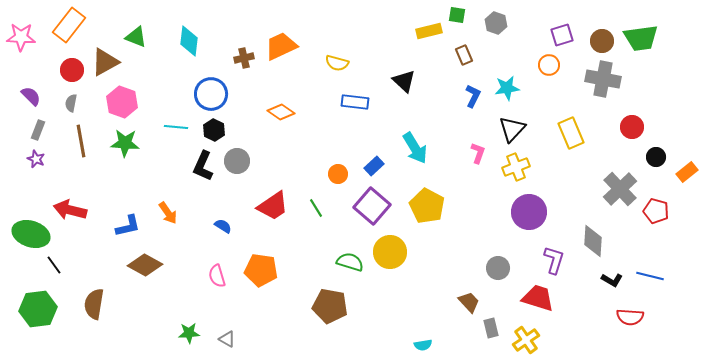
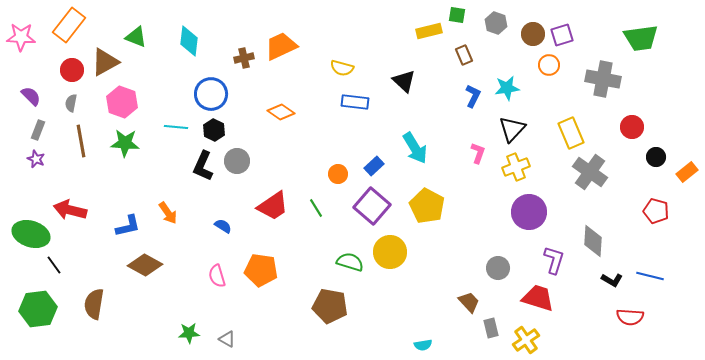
brown circle at (602, 41): moved 69 px left, 7 px up
yellow semicircle at (337, 63): moved 5 px right, 5 px down
gray cross at (620, 189): moved 30 px left, 17 px up; rotated 12 degrees counterclockwise
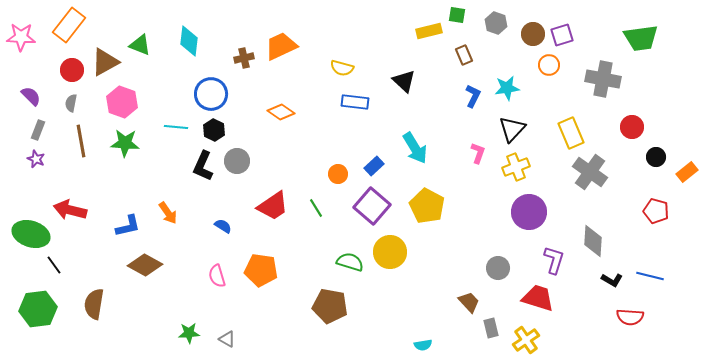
green triangle at (136, 37): moved 4 px right, 8 px down
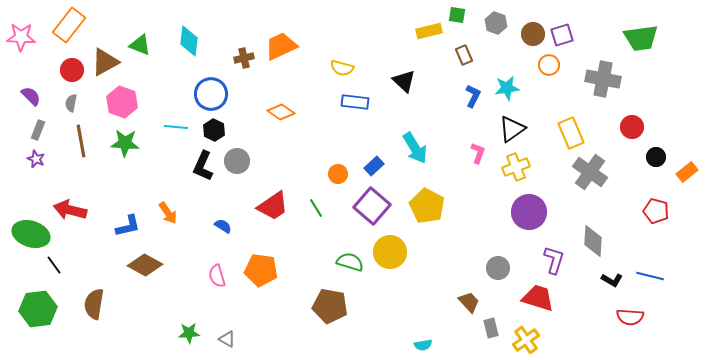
black triangle at (512, 129): rotated 12 degrees clockwise
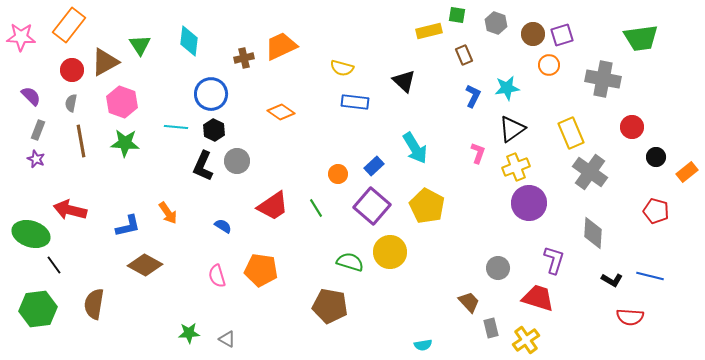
green triangle at (140, 45): rotated 35 degrees clockwise
purple circle at (529, 212): moved 9 px up
gray diamond at (593, 241): moved 8 px up
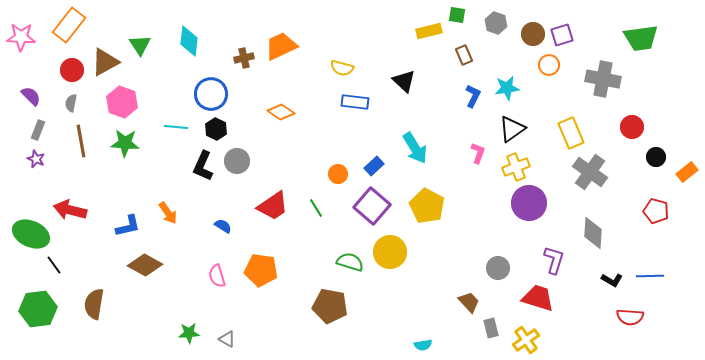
black hexagon at (214, 130): moved 2 px right, 1 px up
green ellipse at (31, 234): rotated 6 degrees clockwise
blue line at (650, 276): rotated 16 degrees counterclockwise
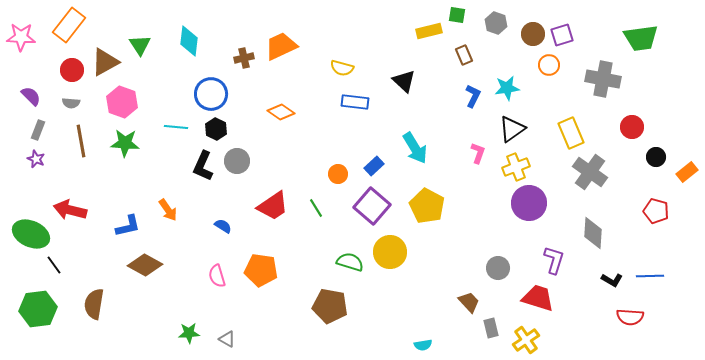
gray semicircle at (71, 103): rotated 96 degrees counterclockwise
orange arrow at (168, 213): moved 3 px up
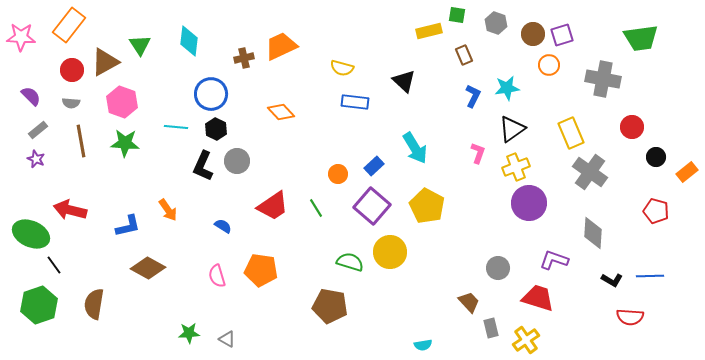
orange diamond at (281, 112): rotated 12 degrees clockwise
gray rectangle at (38, 130): rotated 30 degrees clockwise
purple L-shape at (554, 260): rotated 88 degrees counterclockwise
brown diamond at (145, 265): moved 3 px right, 3 px down
green hexagon at (38, 309): moved 1 px right, 4 px up; rotated 12 degrees counterclockwise
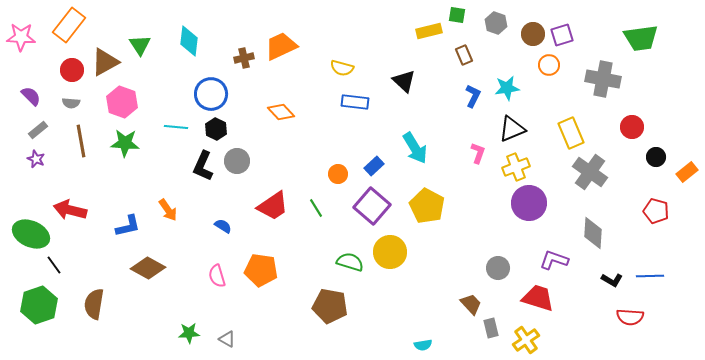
black triangle at (512, 129): rotated 12 degrees clockwise
brown trapezoid at (469, 302): moved 2 px right, 2 px down
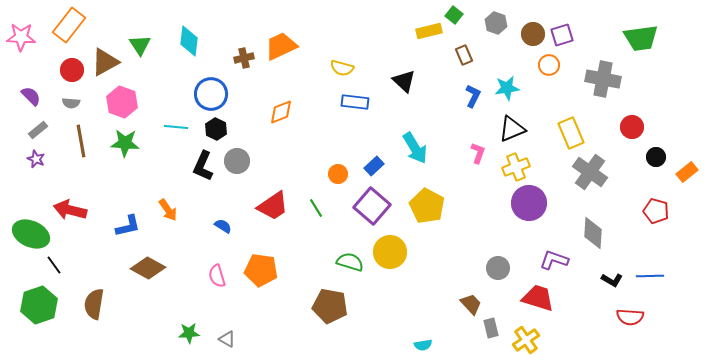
green square at (457, 15): moved 3 px left; rotated 30 degrees clockwise
orange diamond at (281, 112): rotated 68 degrees counterclockwise
